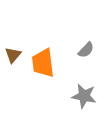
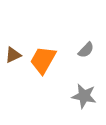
brown triangle: rotated 24 degrees clockwise
orange trapezoid: moved 3 px up; rotated 36 degrees clockwise
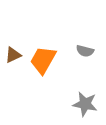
gray semicircle: moved 1 px left, 1 px down; rotated 60 degrees clockwise
gray star: moved 1 px right, 8 px down
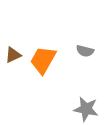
gray star: moved 1 px right, 5 px down
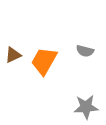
orange trapezoid: moved 1 px right, 1 px down
gray star: moved 2 px up; rotated 15 degrees counterclockwise
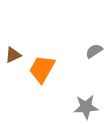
gray semicircle: moved 9 px right; rotated 132 degrees clockwise
orange trapezoid: moved 2 px left, 8 px down
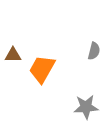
gray semicircle: rotated 138 degrees clockwise
brown triangle: rotated 24 degrees clockwise
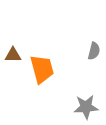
orange trapezoid: rotated 136 degrees clockwise
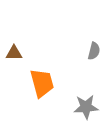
brown triangle: moved 1 px right, 2 px up
orange trapezoid: moved 14 px down
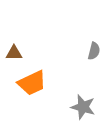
orange trapezoid: moved 10 px left; rotated 80 degrees clockwise
gray star: moved 3 px left; rotated 20 degrees clockwise
